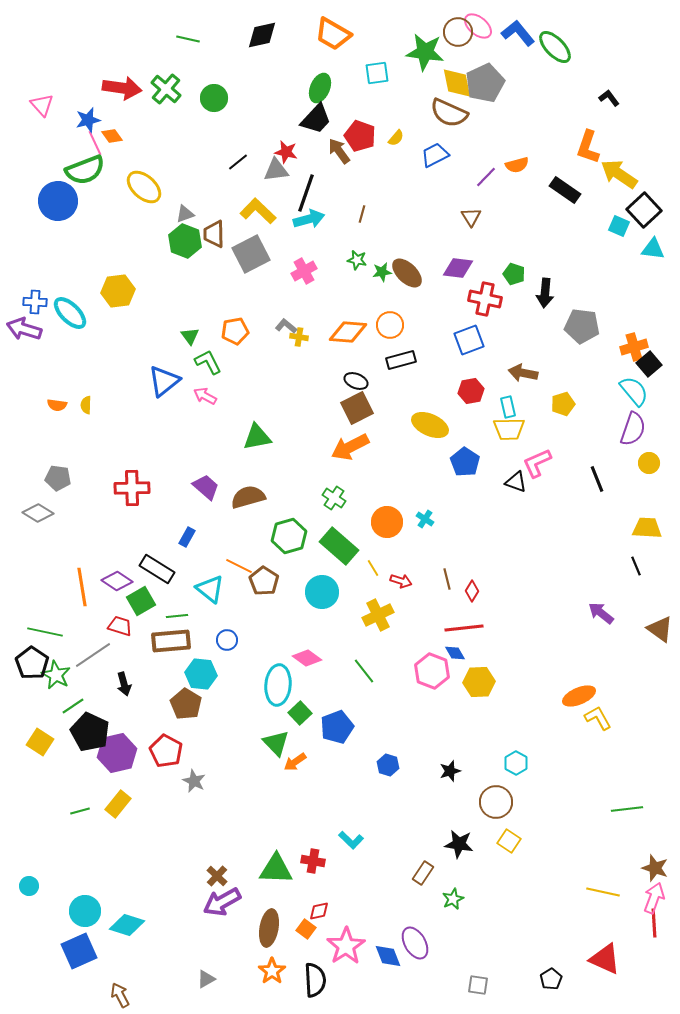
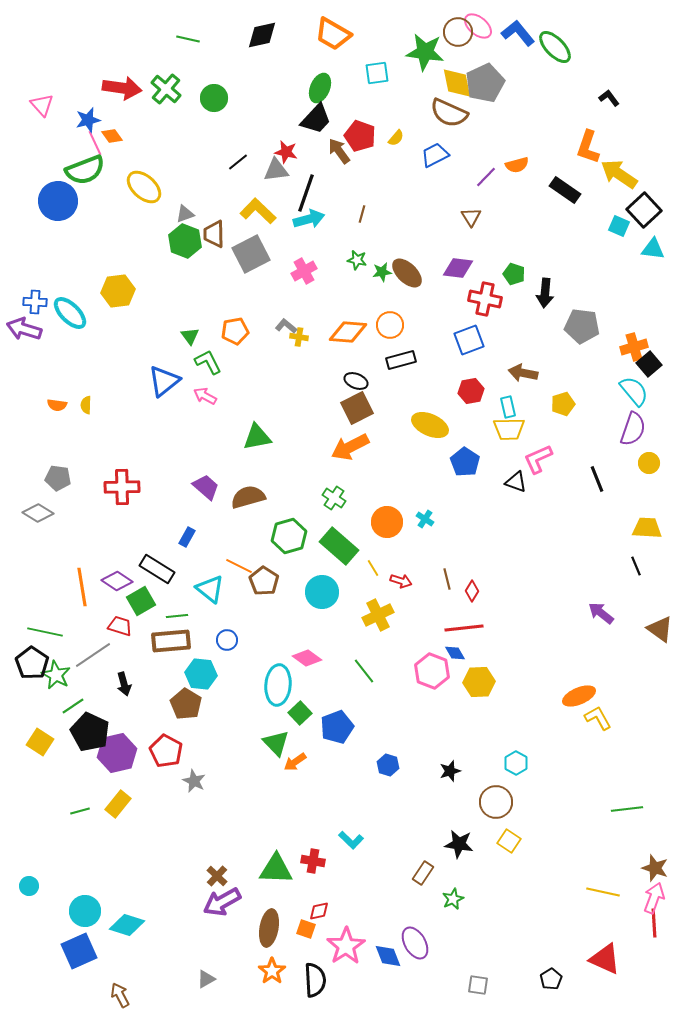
pink L-shape at (537, 463): moved 1 px right, 4 px up
red cross at (132, 488): moved 10 px left, 1 px up
orange square at (306, 929): rotated 18 degrees counterclockwise
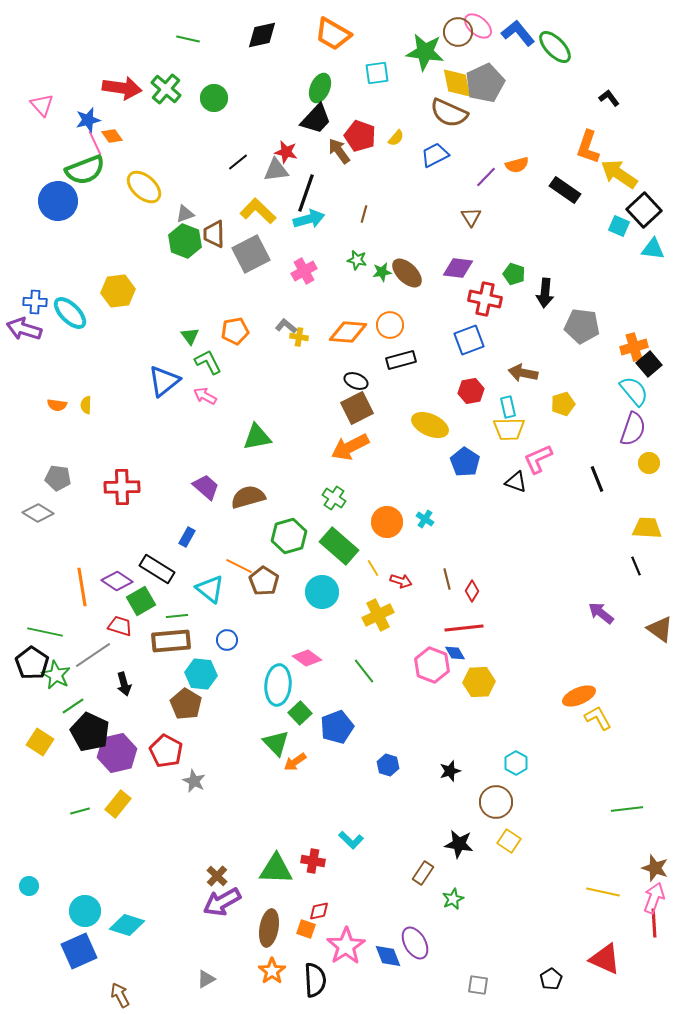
brown line at (362, 214): moved 2 px right
pink hexagon at (432, 671): moved 6 px up
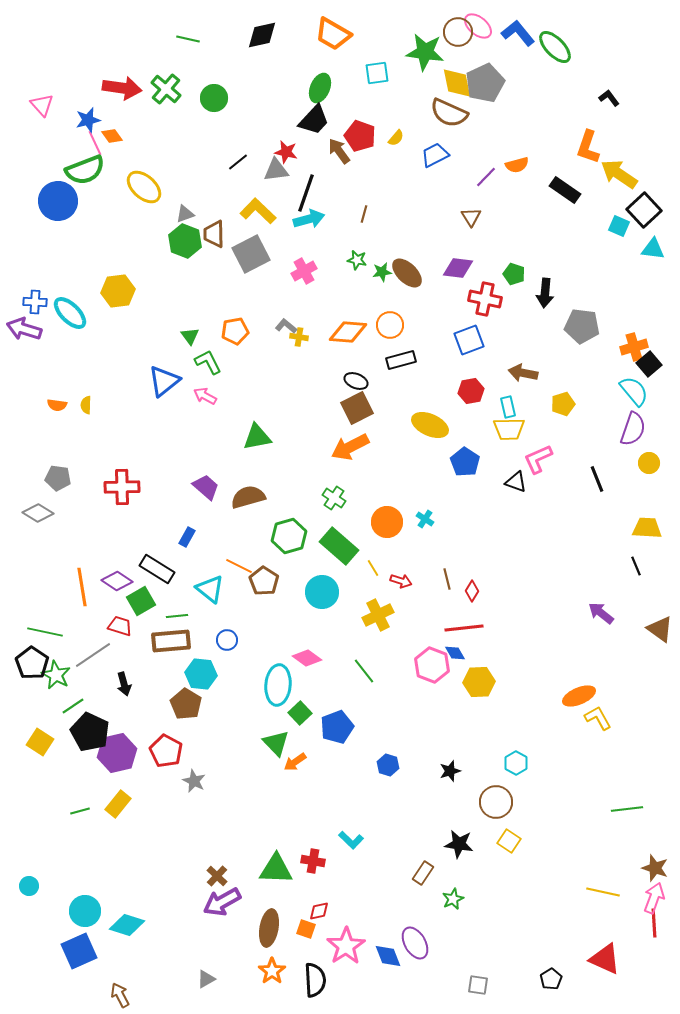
black trapezoid at (316, 119): moved 2 px left, 1 px down
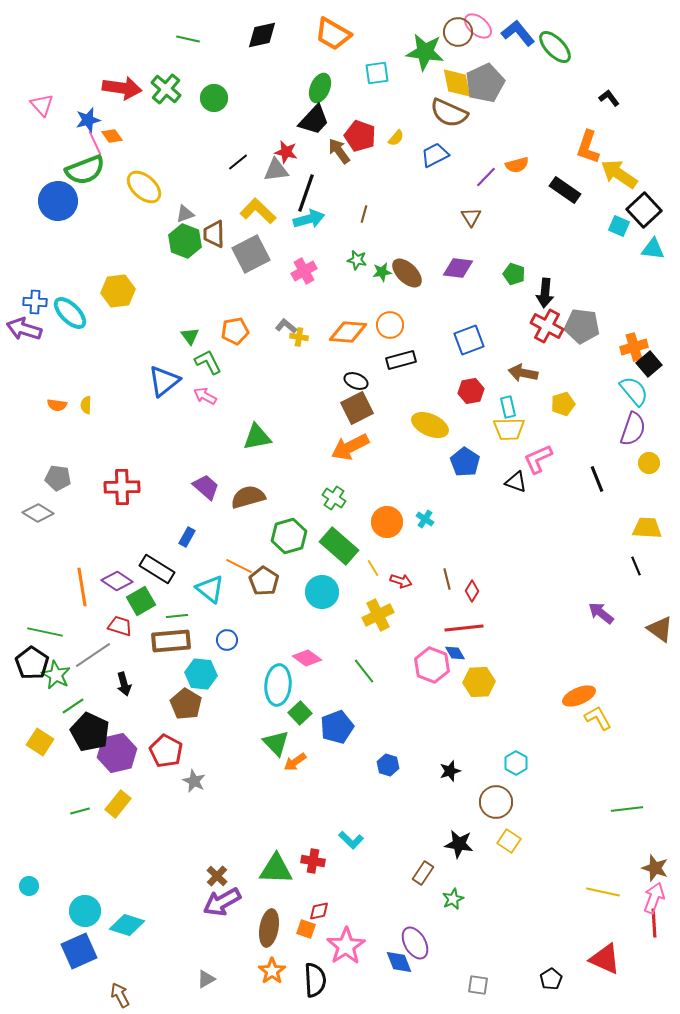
red cross at (485, 299): moved 62 px right, 27 px down; rotated 16 degrees clockwise
blue diamond at (388, 956): moved 11 px right, 6 px down
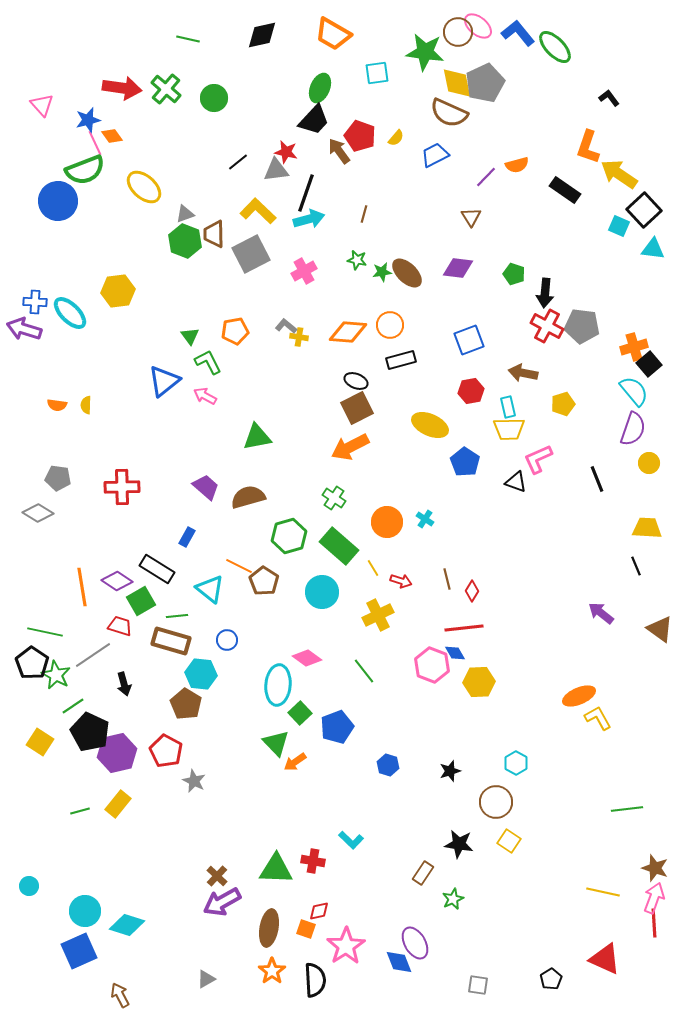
brown rectangle at (171, 641): rotated 21 degrees clockwise
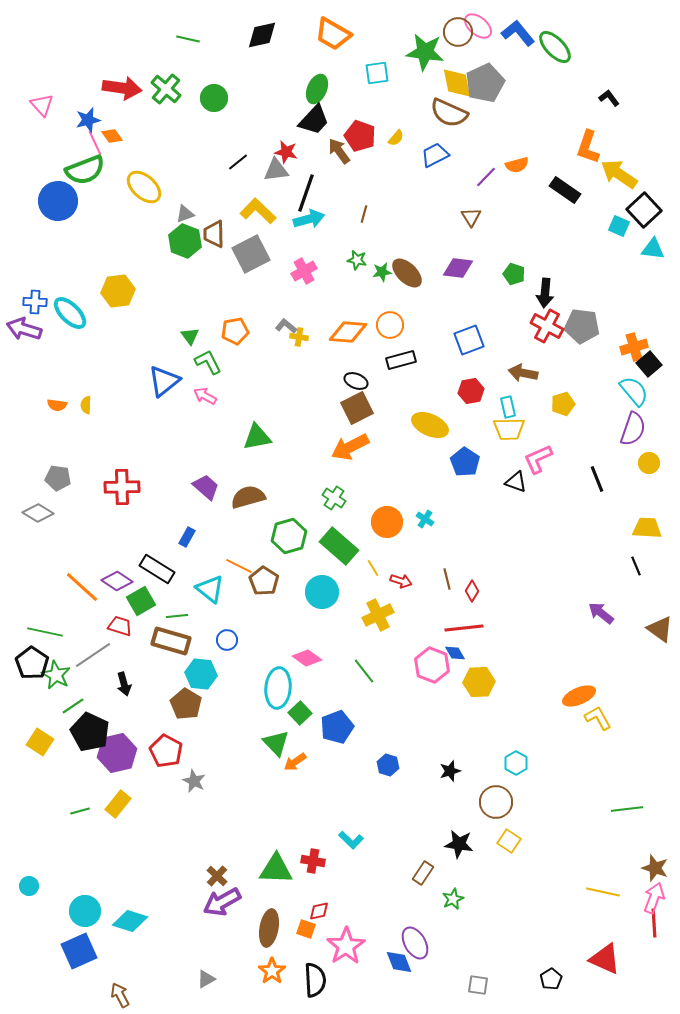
green ellipse at (320, 88): moved 3 px left, 1 px down
orange line at (82, 587): rotated 39 degrees counterclockwise
cyan ellipse at (278, 685): moved 3 px down
cyan diamond at (127, 925): moved 3 px right, 4 px up
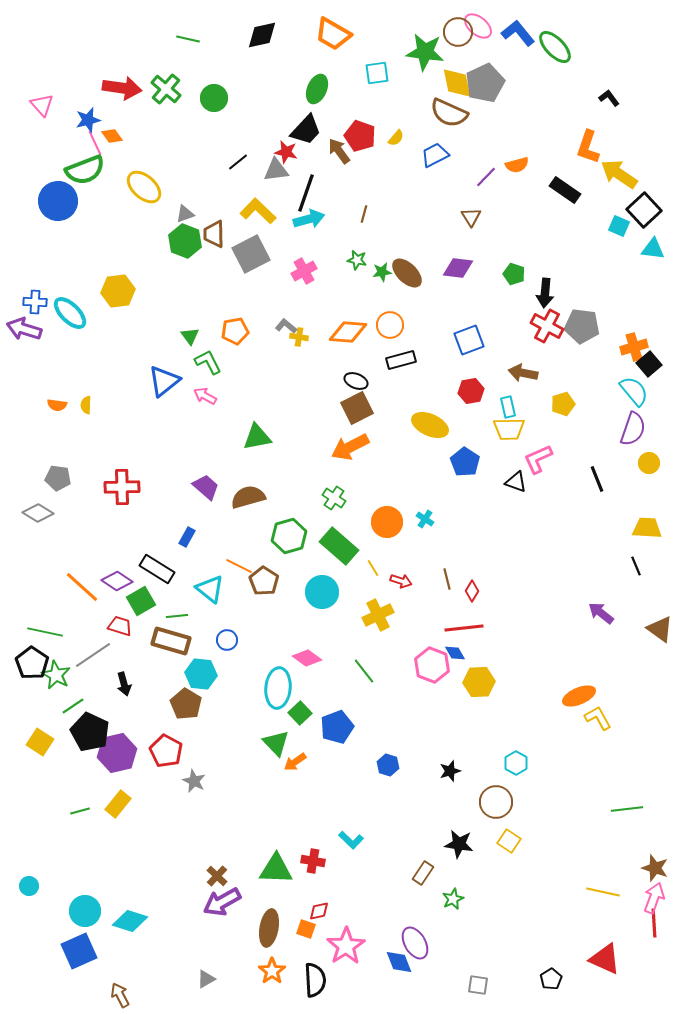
black trapezoid at (314, 120): moved 8 px left, 10 px down
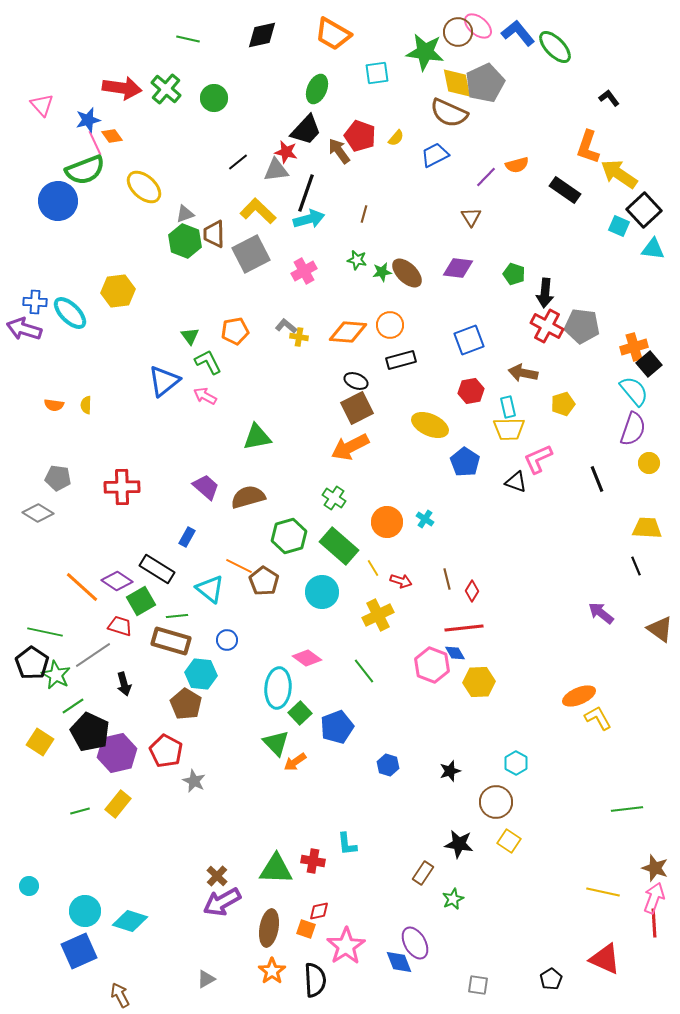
orange semicircle at (57, 405): moved 3 px left
cyan L-shape at (351, 840): moved 4 px left, 4 px down; rotated 40 degrees clockwise
